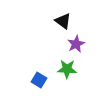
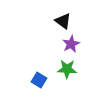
purple star: moved 5 px left
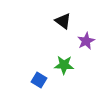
purple star: moved 15 px right, 3 px up
green star: moved 3 px left, 4 px up
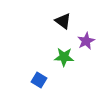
green star: moved 8 px up
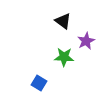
blue square: moved 3 px down
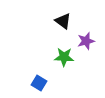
purple star: rotated 12 degrees clockwise
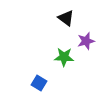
black triangle: moved 3 px right, 3 px up
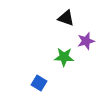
black triangle: rotated 18 degrees counterclockwise
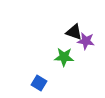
black triangle: moved 8 px right, 14 px down
purple star: rotated 24 degrees clockwise
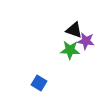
black triangle: moved 2 px up
green star: moved 6 px right, 7 px up
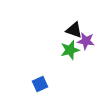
green star: rotated 18 degrees counterclockwise
blue square: moved 1 px right, 1 px down; rotated 35 degrees clockwise
